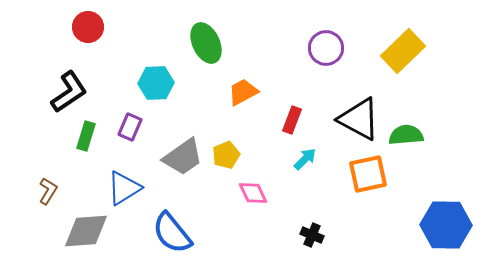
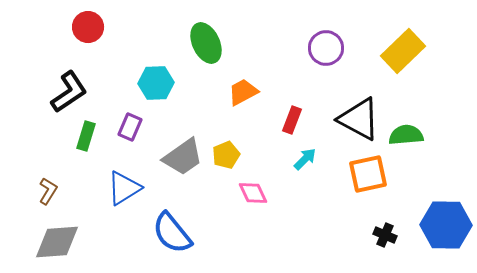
gray diamond: moved 29 px left, 11 px down
black cross: moved 73 px right
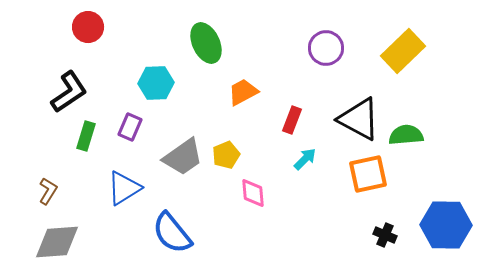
pink diamond: rotated 20 degrees clockwise
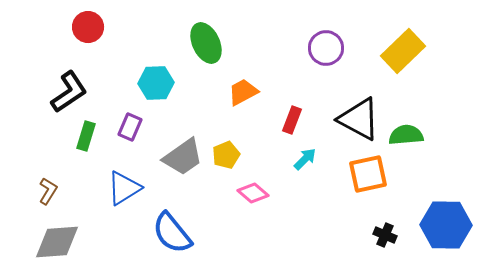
pink diamond: rotated 44 degrees counterclockwise
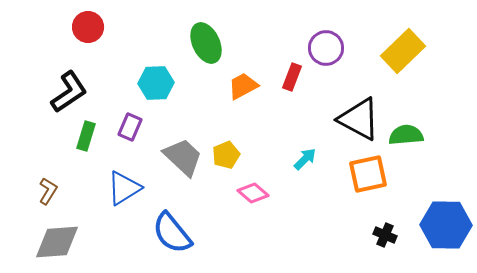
orange trapezoid: moved 6 px up
red rectangle: moved 43 px up
gray trapezoid: rotated 102 degrees counterclockwise
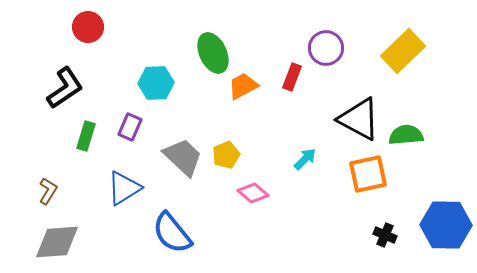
green ellipse: moved 7 px right, 10 px down
black L-shape: moved 4 px left, 4 px up
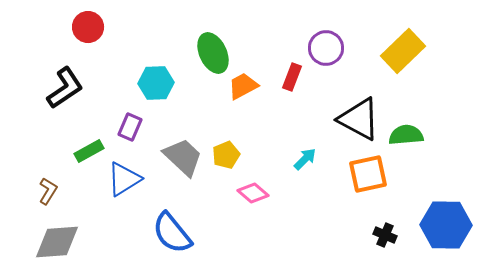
green rectangle: moved 3 px right, 15 px down; rotated 44 degrees clockwise
blue triangle: moved 9 px up
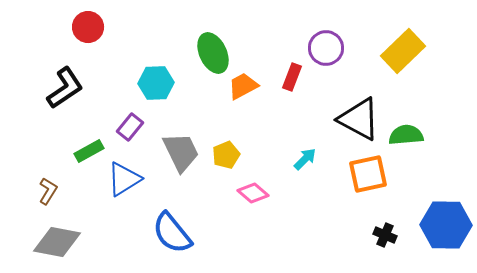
purple rectangle: rotated 16 degrees clockwise
gray trapezoid: moved 2 px left, 5 px up; rotated 21 degrees clockwise
gray diamond: rotated 15 degrees clockwise
